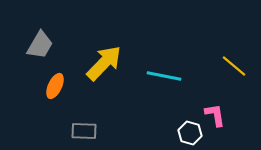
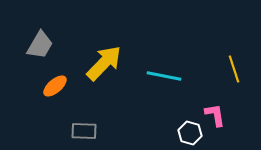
yellow line: moved 3 px down; rotated 32 degrees clockwise
orange ellipse: rotated 25 degrees clockwise
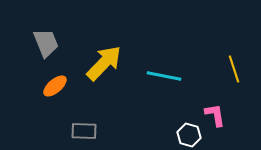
gray trapezoid: moved 6 px right, 2 px up; rotated 52 degrees counterclockwise
white hexagon: moved 1 px left, 2 px down
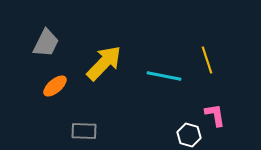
gray trapezoid: rotated 48 degrees clockwise
yellow line: moved 27 px left, 9 px up
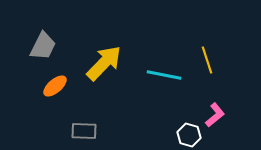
gray trapezoid: moved 3 px left, 3 px down
cyan line: moved 1 px up
pink L-shape: rotated 60 degrees clockwise
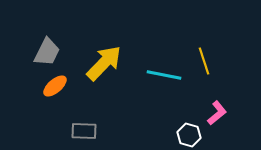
gray trapezoid: moved 4 px right, 6 px down
yellow line: moved 3 px left, 1 px down
pink L-shape: moved 2 px right, 2 px up
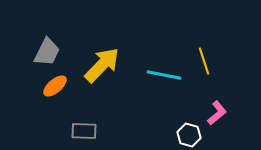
yellow arrow: moved 2 px left, 2 px down
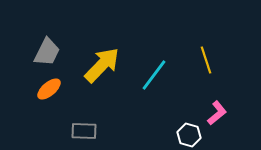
yellow line: moved 2 px right, 1 px up
cyan line: moved 10 px left; rotated 64 degrees counterclockwise
orange ellipse: moved 6 px left, 3 px down
